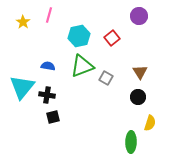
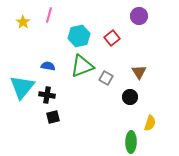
brown triangle: moved 1 px left
black circle: moved 8 px left
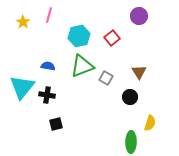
black square: moved 3 px right, 7 px down
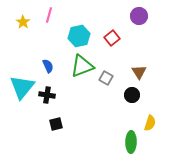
blue semicircle: rotated 56 degrees clockwise
black circle: moved 2 px right, 2 px up
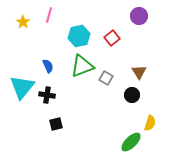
green ellipse: rotated 45 degrees clockwise
